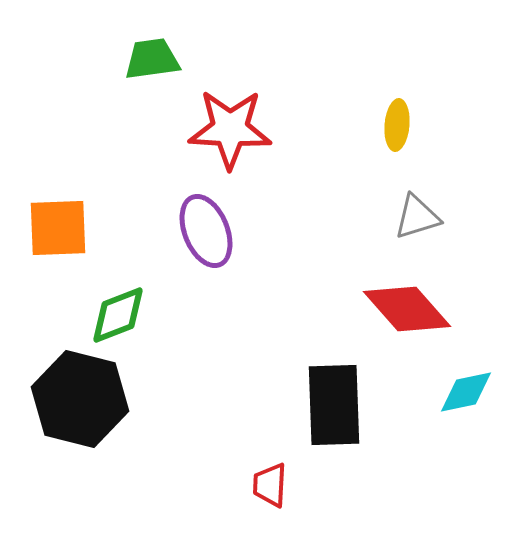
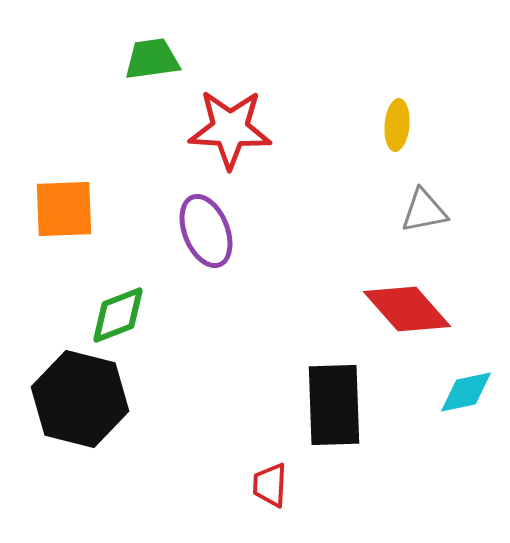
gray triangle: moved 7 px right, 6 px up; rotated 6 degrees clockwise
orange square: moved 6 px right, 19 px up
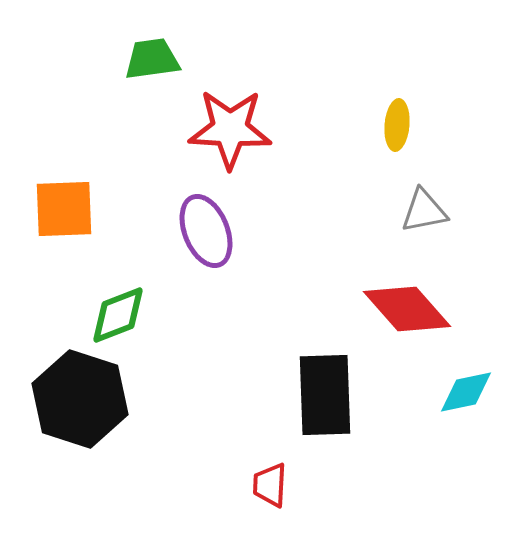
black hexagon: rotated 4 degrees clockwise
black rectangle: moved 9 px left, 10 px up
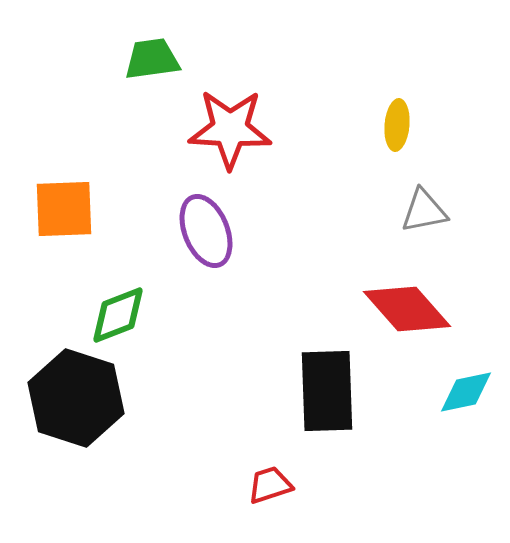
black rectangle: moved 2 px right, 4 px up
black hexagon: moved 4 px left, 1 px up
red trapezoid: rotated 69 degrees clockwise
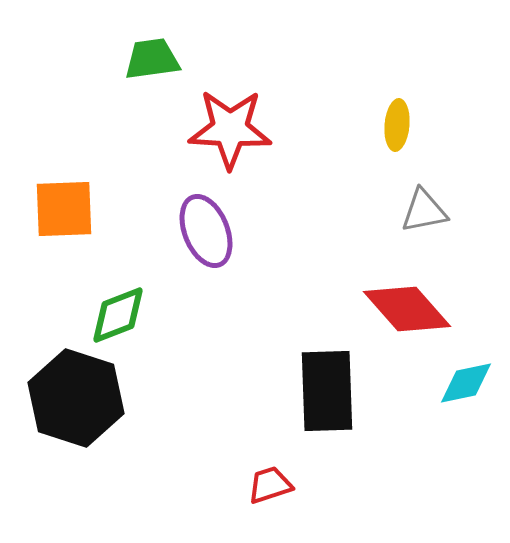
cyan diamond: moved 9 px up
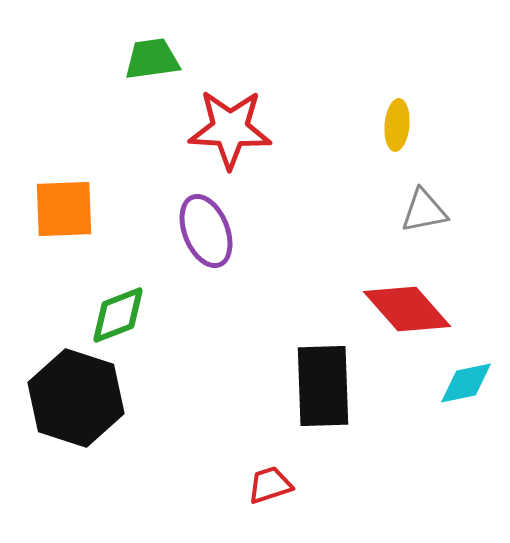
black rectangle: moved 4 px left, 5 px up
